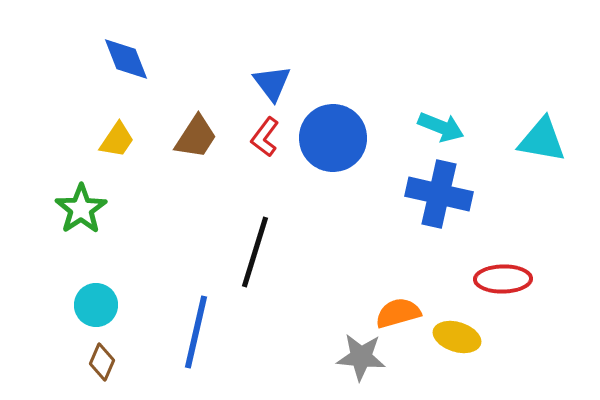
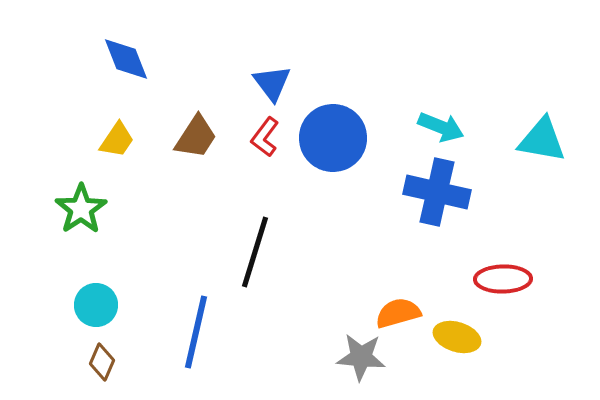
blue cross: moved 2 px left, 2 px up
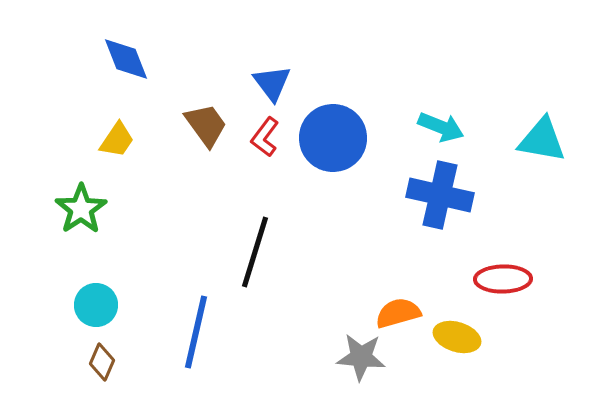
brown trapezoid: moved 10 px right, 12 px up; rotated 69 degrees counterclockwise
blue cross: moved 3 px right, 3 px down
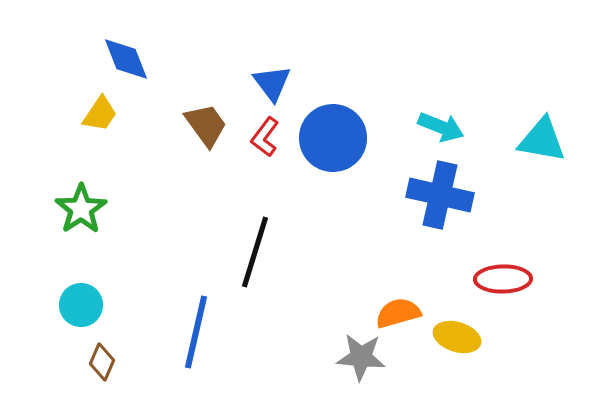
yellow trapezoid: moved 17 px left, 26 px up
cyan circle: moved 15 px left
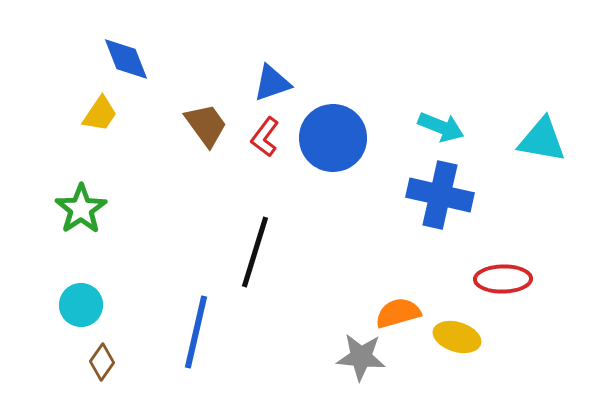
blue triangle: rotated 48 degrees clockwise
brown diamond: rotated 12 degrees clockwise
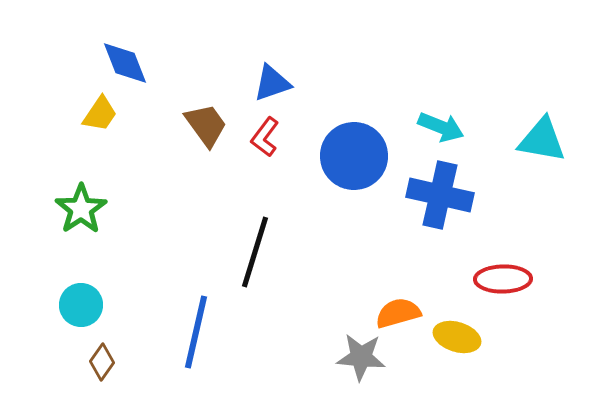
blue diamond: moved 1 px left, 4 px down
blue circle: moved 21 px right, 18 px down
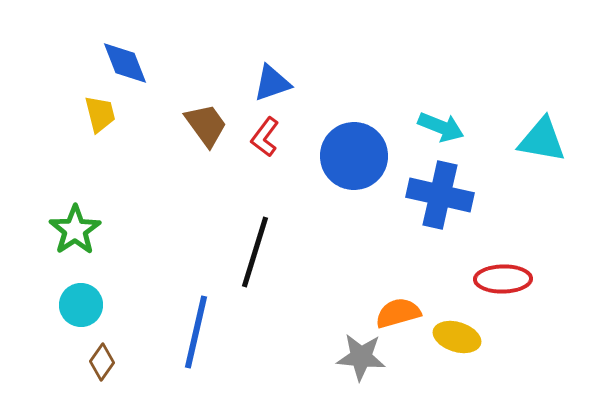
yellow trapezoid: rotated 48 degrees counterclockwise
green star: moved 6 px left, 21 px down
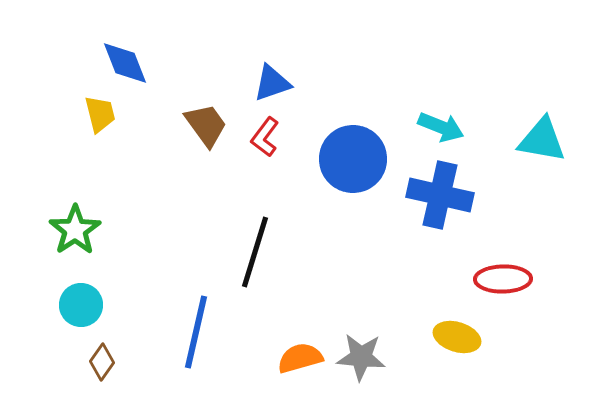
blue circle: moved 1 px left, 3 px down
orange semicircle: moved 98 px left, 45 px down
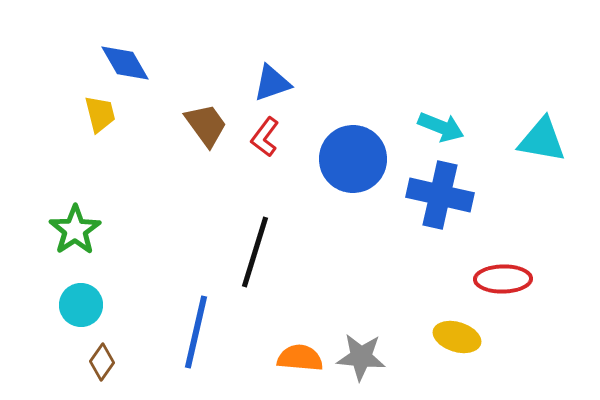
blue diamond: rotated 8 degrees counterclockwise
orange semicircle: rotated 21 degrees clockwise
